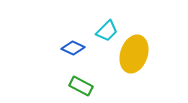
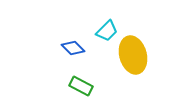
blue diamond: rotated 20 degrees clockwise
yellow ellipse: moved 1 px left, 1 px down; rotated 33 degrees counterclockwise
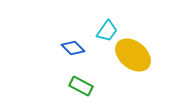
cyan trapezoid: rotated 10 degrees counterclockwise
yellow ellipse: rotated 36 degrees counterclockwise
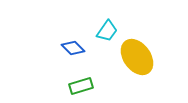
yellow ellipse: moved 4 px right, 2 px down; rotated 15 degrees clockwise
green rectangle: rotated 45 degrees counterclockwise
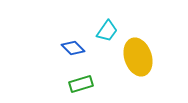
yellow ellipse: moved 1 px right; rotated 18 degrees clockwise
green rectangle: moved 2 px up
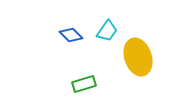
blue diamond: moved 2 px left, 13 px up
green rectangle: moved 3 px right
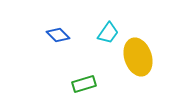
cyan trapezoid: moved 1 px right, 2 px down
blue diamond: moved 13 px left
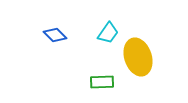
blue diamond: moved 3 px left
green rectangle: moved 18 px right, 2 px up; rotated 15 degrees clockwise
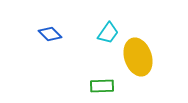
blue diamond: moved 5 px left, 1 px up
green rectangle: moved 4 px down
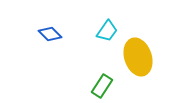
cyan trapezoid: moved 1 px left, 2 px up
green rectangle: rotated 55 degrees counterclockwise
